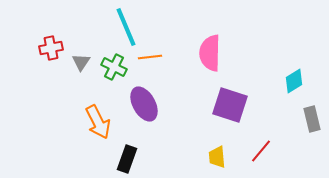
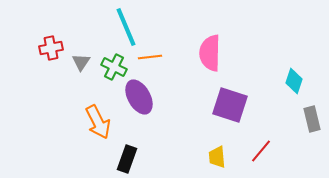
cyan diamond: rotated 40 degrees counterclockwise
purple ellipse: moved 5 px left, 7 px up
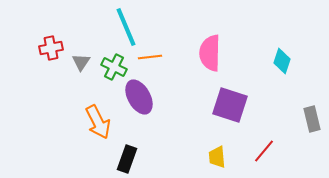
cyan diamond: moved 12 px left, 20 px up
red line: moved 3 px right
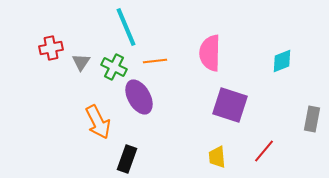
orange line: moved 5 px right, 4 px down
cyan diamond: rotated 50 degrees clockwise
gray rectangle: rotated 25 degrees clockwise
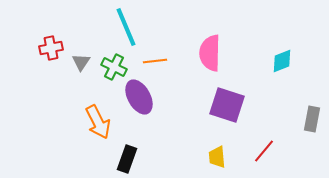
purple square: moved 3 px left
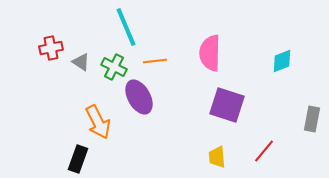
gray triangle: rotated 30 degrees counterclockwise
black rectangle: moved 49 px left
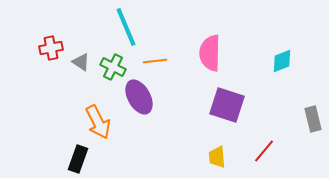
green cross: moved 1 px left
gray rectangle: moved 1 px right; rotated 25 degrees counterclockwise
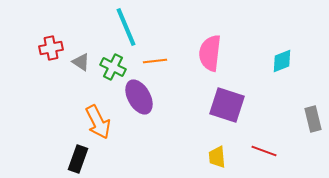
pink semicircle: rotated 6 degrees clockwise
red line: rotated 70 degrees clockwise
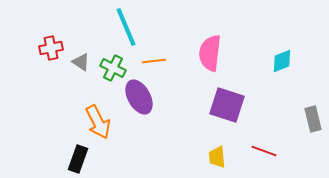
orange line: moved 1 px left
green cross: moved 1 px down
